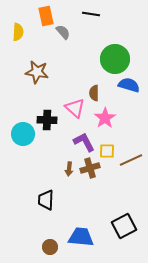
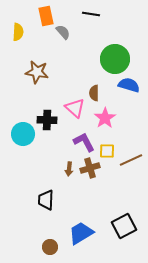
blue trapezoid: moved 4 px up; rotated 36 degrees counterclockwise
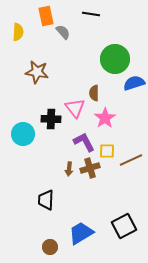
blue semicircle: moved 5 px right, 2 px up; rotated 35 degrees counterclockwise
pink triangle: rotated 10 degrees clockwise
black cross: moved 4 px right, 1 px up
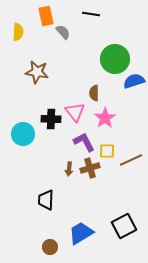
blue semicircle: moved 2 px up
pink triangle: moved 4 px down
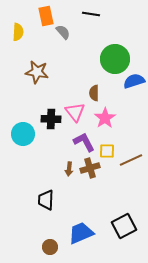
blue trapezoid: rotated 8 degrees clockwise
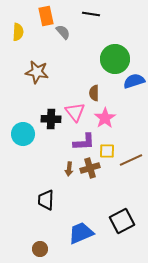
purple L-shape: rotated 115 degrees clockwise
black square: moved 2 px left, 5 px up
brown circle: moved 10 px left, 2 px down
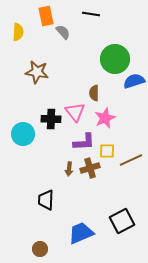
pink star: rotated 10 degrees clockwise
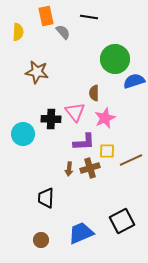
black line: moved 2 px left, 3 px down
black trapezoid: moved 2 px up
brown circle: moved 1 px right, 9 px up
